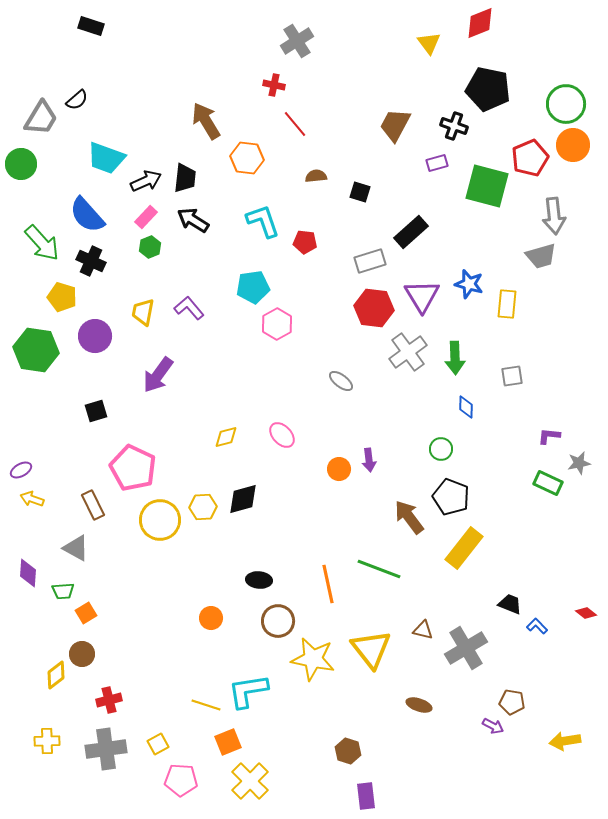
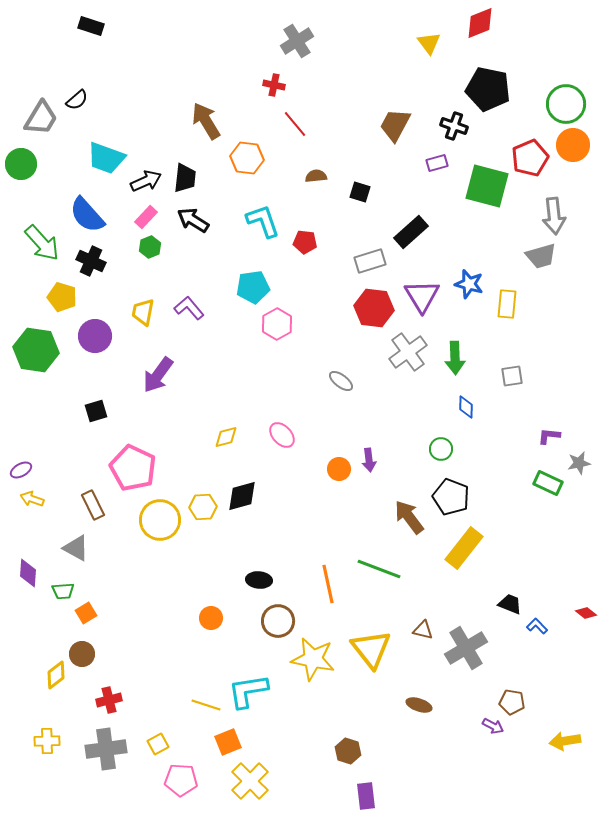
black diamond at (243, 499): moved 1 px left, 3 px up
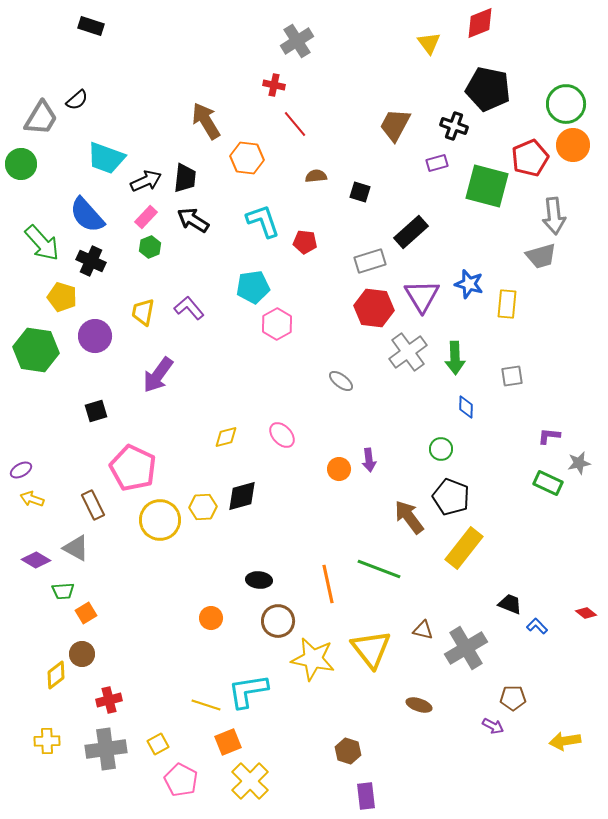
purple diamond at (28, 573): moved 8 px right, 13 px up; rotated 64 degrees counterclockwise
brown pentagon at (512, 702): moved 1 px right, 4 px up; rotated 10 degrees counterclockwise
pink pentagon at (181, 780): rotated 24 degrees clockwise
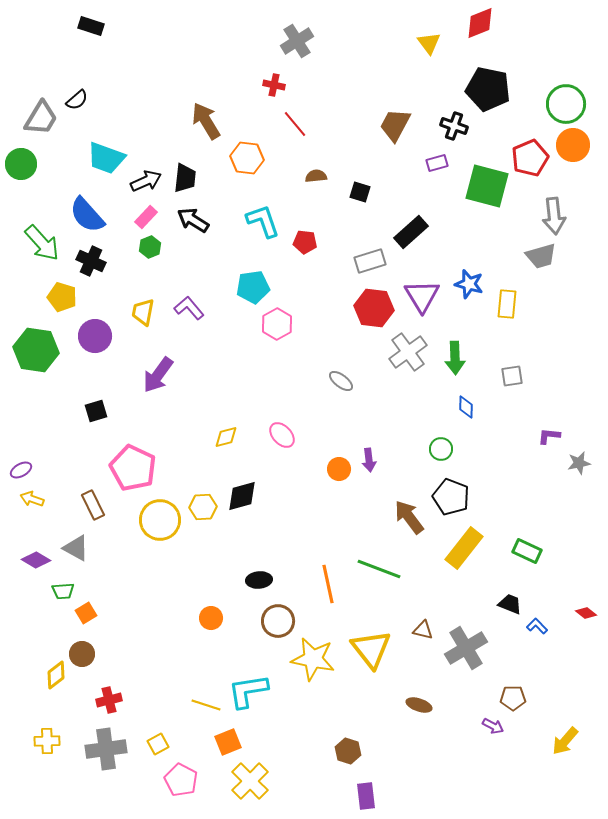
green rectangle at (548, 483): moved 21 px left, 68 px down
black ellipse at (259, 580): rotated 10 degrees counterclockwise
yellow arrow at (565, 741): rotated 40 degrees counterclockwise
